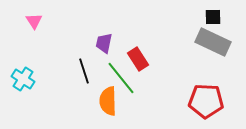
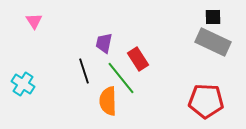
cyan cross: moved 5 px down
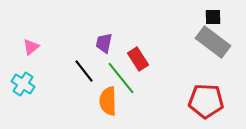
pink triangle: moved 3 px left, 26 px down; rotated 24 degrees clockwise
gray rectangle: rotated 12 degrees clockwise
black line: rotated 20 degrees counterclockwise
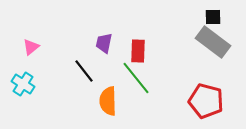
red rectangle: moved 8 px up; rotated 35 degrees clockwise
green line: moved 15 px right
red pentagon: rotated 12 degrees clockwise
